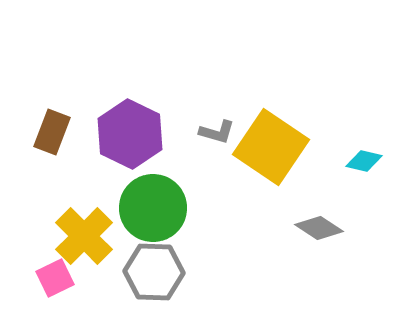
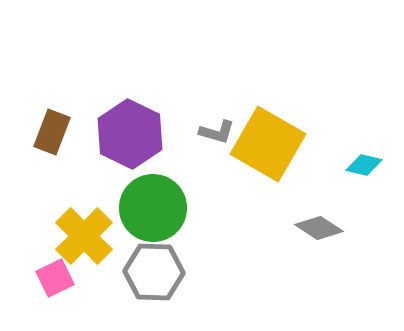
yellow square: moved 3 px left, 3 px up; rotated 4 degrees counterclockwise
cyan diamond: moved 4 px down
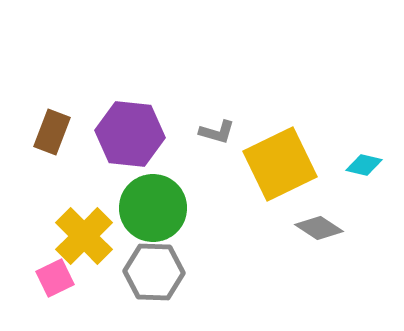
purple hexagon: rotated 20 degrees counterclockwise
yellow square: moved 12 px right, 20 px down; rotated 34 degrees clockwise
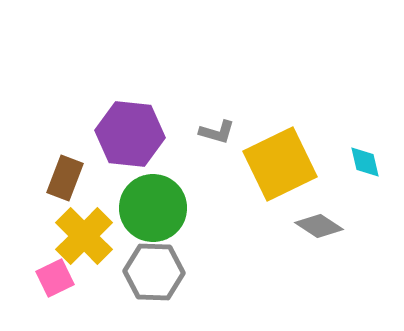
brown rectangle: moved 13 px right, 46 px down
cyan diamond: moved 1 px right, 3 px up; rotated 63 degrees clockwise
gray diamond: moved 2 px up
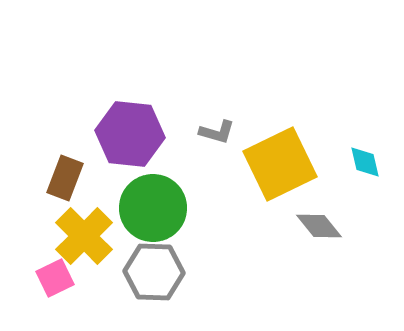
gray diamond: rotated 18 degrees clockwise
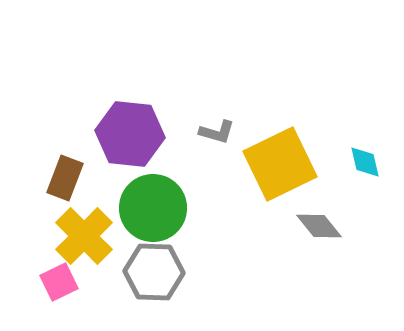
pink square: moved 4 px right, 4 px down
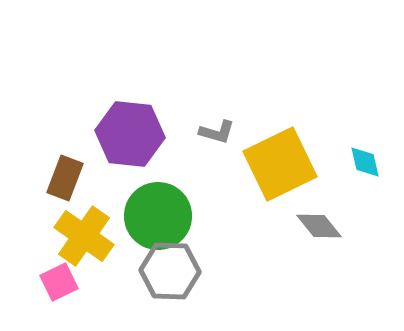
green circle: moved 5 px right, 8 px down
yellow cross: rotated 10 degrees counterclockwise
gray hexagon: moved 16 px right, 1 px up
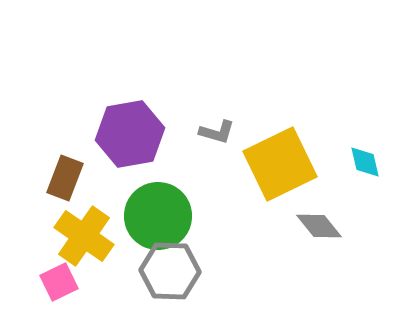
purple hexagon: rotated 16 degrees counterclockwise
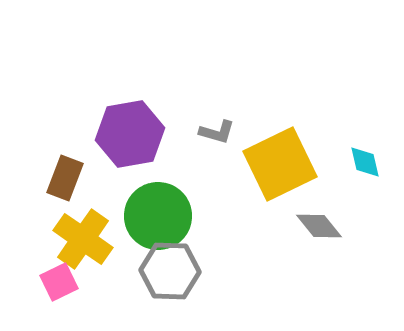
yellow cross: moved 1 px left, 3 px down
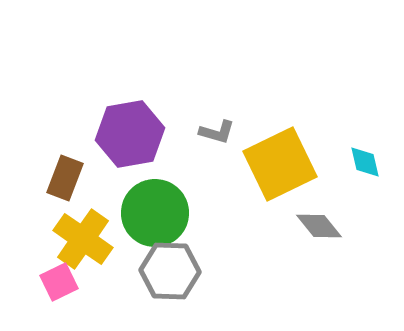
green circle: moved 3 px left, 3 px up
